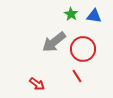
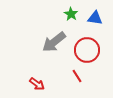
blue triangle: moved 1 px right, 2 px down
red circle: moved 4 px right, 1 px down
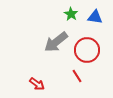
blue triangle: moved 1 px up
gray arrow: moved 2 px right
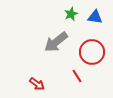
green star: rotated 16 degrees clockwise
red circle: moved 5 px right, 2 px down
